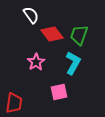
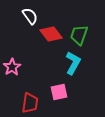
white semicircle: moved 1 px left, 1 px down
red diamond: moved 1 px left
pink star: moved 24 px left, 5 px down
red trapezoid: moved 16 px right
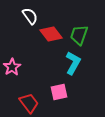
red trapezoid: moved 1 px left; rotated 45 degrees counterclockwise
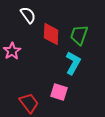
white semicircle: moved 2 px left, 1 px up
red diamond: rotated 40 degrees clockwise
pink star: moved 16 px up
pink square: rotated 30 degrees clockwise
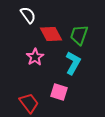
red diamond: rotated 30 degrees counterclockwise
pink star: moved 23 px right, 6 px down
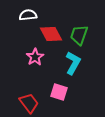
white semicircle: rotated 60 degrees counterclockwise
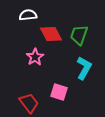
cyan L-shape: moved 11 px right, 5 px down
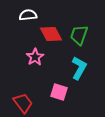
cyan L-shape: moved 5 px left
red trapezoid: moved 6 px left
